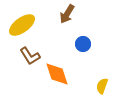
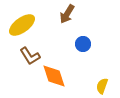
orange diamond: moved 3 px left, 2 px down
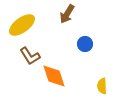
blue circle: moved 2 px right
yellow semicircle: rotated 21 degrees counterclockwise
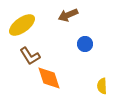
brown arrow: moved 1 px right, 1 px down; rotated 36 degrees clockwise
orange diamond: moved 5 px left, 2 px down
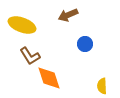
yellow ellipse: rotated 56 degrees clockwise
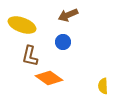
blue circle: moved 22 px left, 2 px up
brown L-shape: rotated 45 degrees clockwise
orange diamond: rotated 36 degrees counterclockwise
yellow semicircle: moved 1 px right
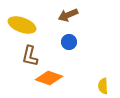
blue circle: moved 6 px right
orange diamond: rotated 16 degrees counterclockwise
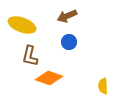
brown arrow: moved 1 px left, 1 px down
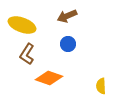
blue circle: moved 1 px left, 2 px down
brown L-shape: moved 3 px left, 2 px up; rotated 20 degrees clockwise
yellow semicircle: moved 2 px left
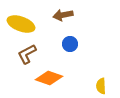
brown arrow: moved 4 px left, 1 px up; rotated 12 degrees clockwise
yellow ellipse: moved 1 px left, 1 px up
blue circle: moved 2 px right
brown L-shape: rotated 30 degrees clockwise
